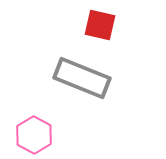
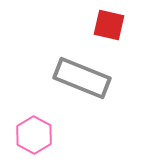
red square: moved 9 px right
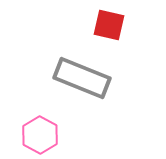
pink hexagon: moved 6 px right
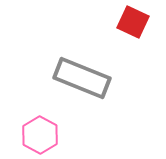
red square: moved 24 px right, 3 px up; rotated 12 degrees clockwise
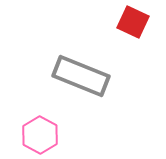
gray rectangle: moved 1 px left, 2 px up
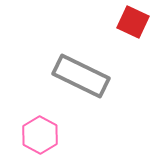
gray rectangle: rotated 4 degrees clockwise
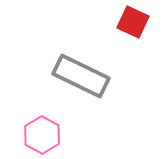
pink hexagon: moved 2 px right
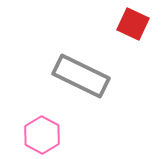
red square: moved 2 px down
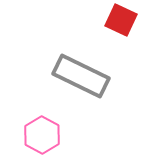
red square: moved 12 px left, 4 px up
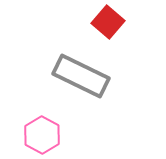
red square: moved 13 px left, 2 px down; rotated 16 degrees clockwise
